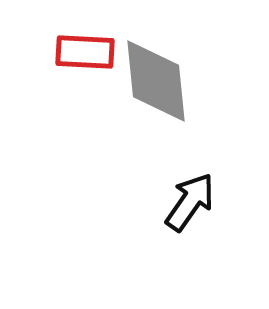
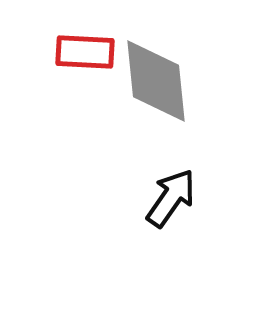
black arrow: moved 19 px left, 4 px up
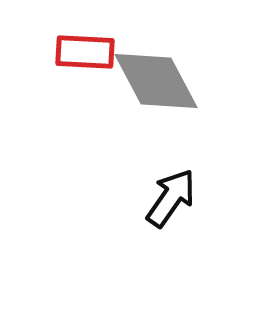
gray diamond: rotated 22 degrees counterclockwise
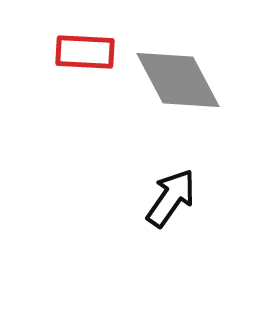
gray diamond: moved 22 px right, 1 px up
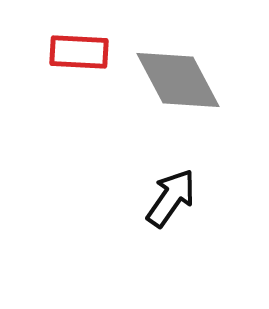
red rectangle: moved 6 px left
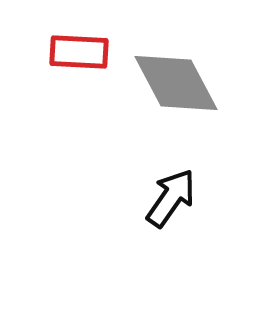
gray diamond: moved 2 px left, 3 px down
